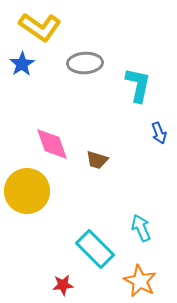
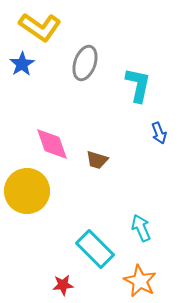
gray ellipse: rotated 68 degrees counterclockwise
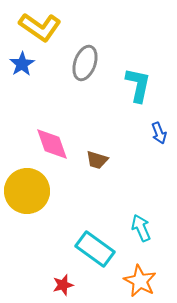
cyan rectangle: rotated 9 degrees counterclockwise
red star: rotated 10 degrees counterclockwise
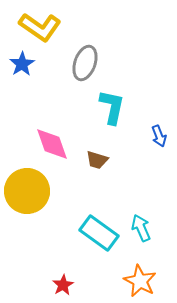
cyan L-shape: moved 26 px left, 22 px down
blue arrow: moved 3 px down
cyan rectangle: moved 4 px right, 16 px up
red star: rotated 15 degrees counterclockwise
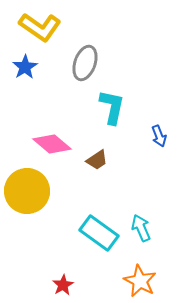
blue star: moved 3 px right, 3 px down
pink diamond: rotated 30 degrees counterclockwise
brown trapezoid: rotated 50 degrees counterclockwise
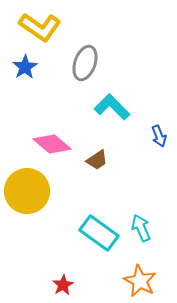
cyan L-shape: rotated 57 degrees counterclockwise
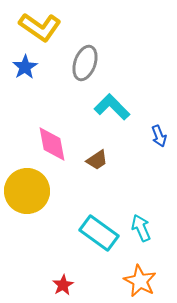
pink diamond: rotated 39 degrees clockwise
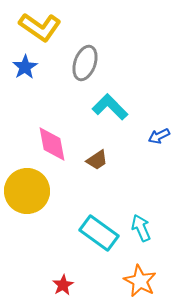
cyan L-shape: moved 2 px left
blue arrow: rotated 85 degrees clockwise
